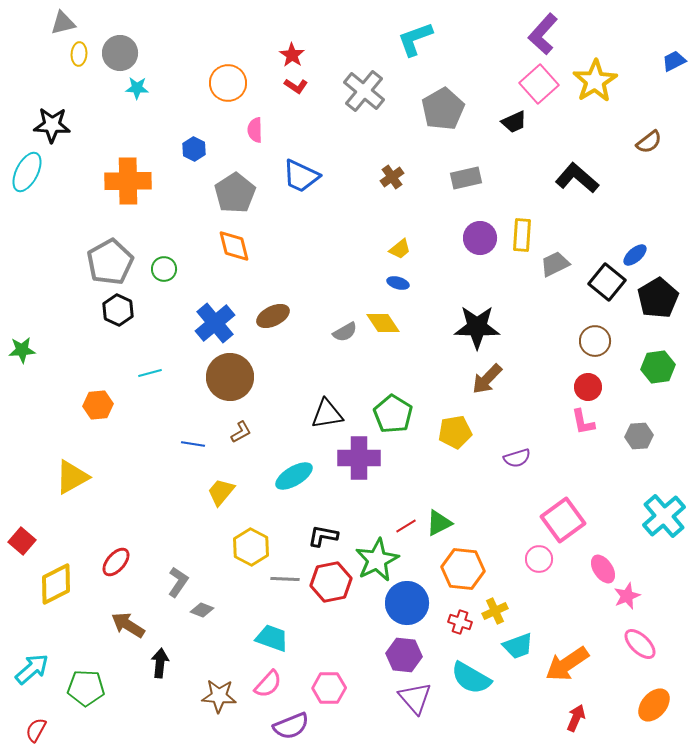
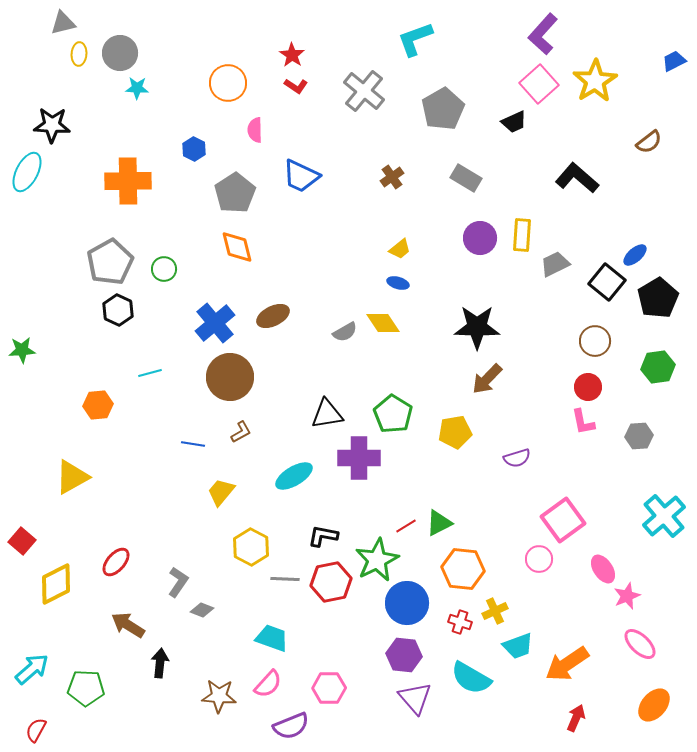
gray rectangle at (466, 178): rotated 44 degrees clockwise
orange diamond at (234, 246): moved 3 px right, 1 px down
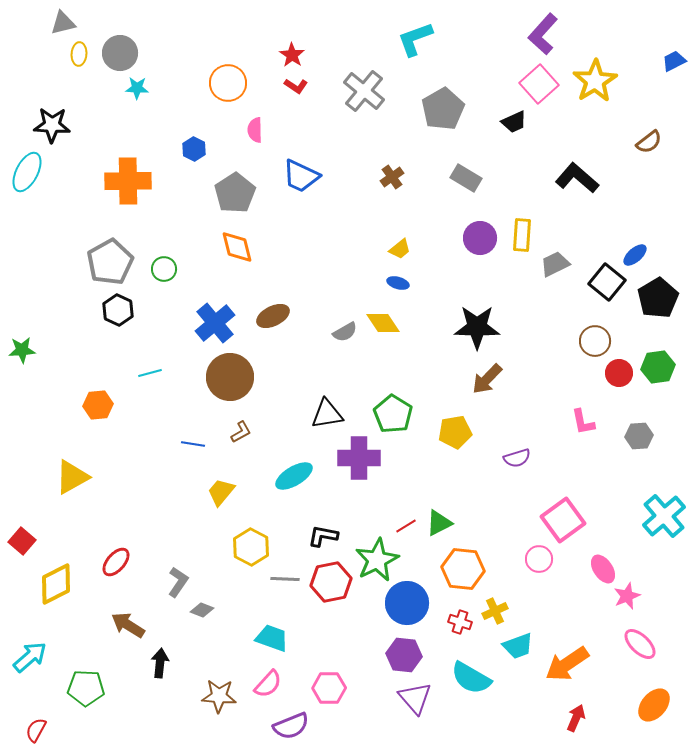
red circle at (588, 387): moved 31 px right, 14 px up
cyan arrow at (32, 669): moved 2 px left, 12 px up
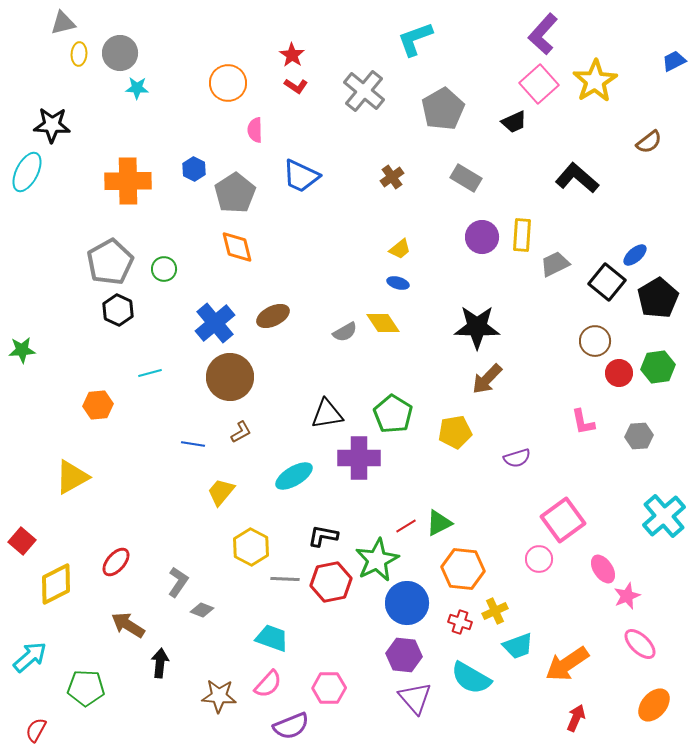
blue hexagon at (194, 149): moved 20 px down
purple circle at (480, 238): moved 2 px right, 1 px up
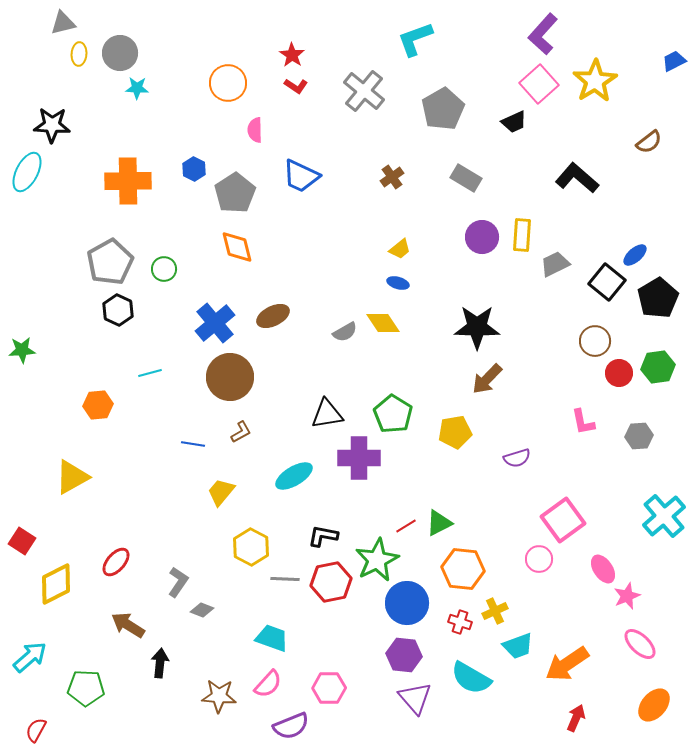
red square at (22, 541): rotated 8 degrees counterclockwise
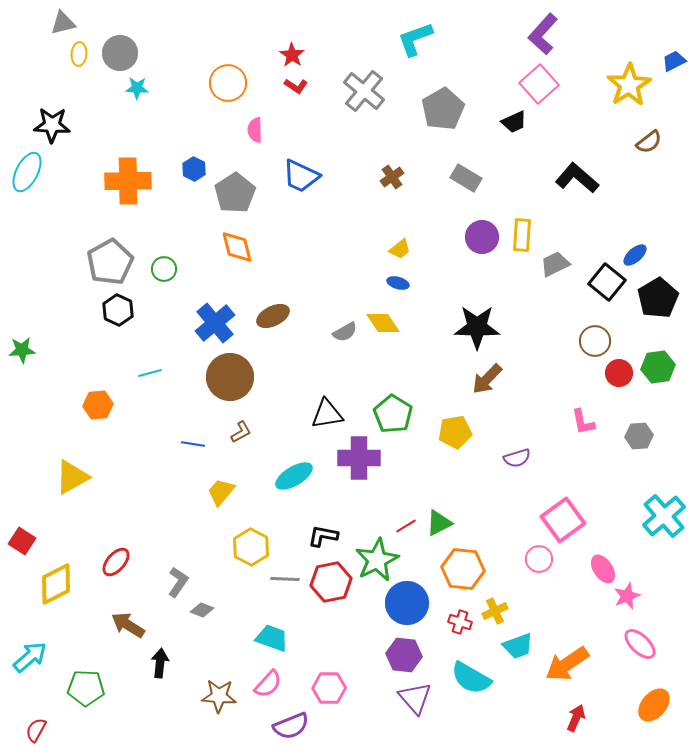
yellow star at (595, 81): moved 34 px right, 4 px down
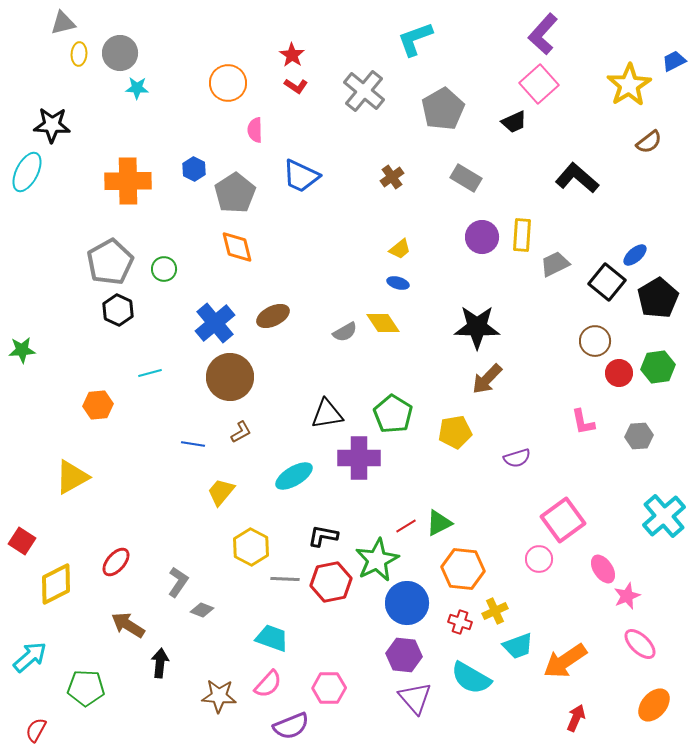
orange arrow at (567, 664): moved 2 px left, 3 px up
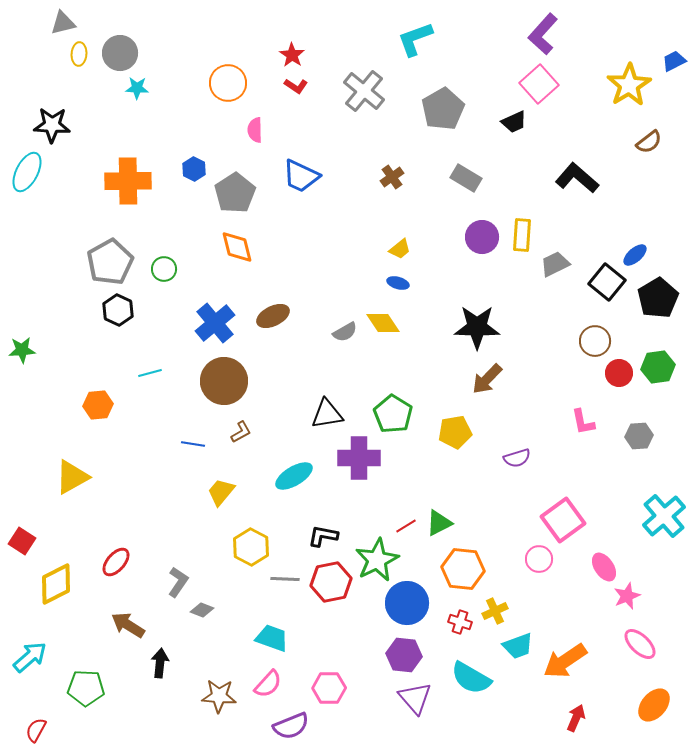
brown circle at (230, 377): moved 6 px left, 4 px down
pink ellipse at (603, 569): moved 1 px right, 2 px up
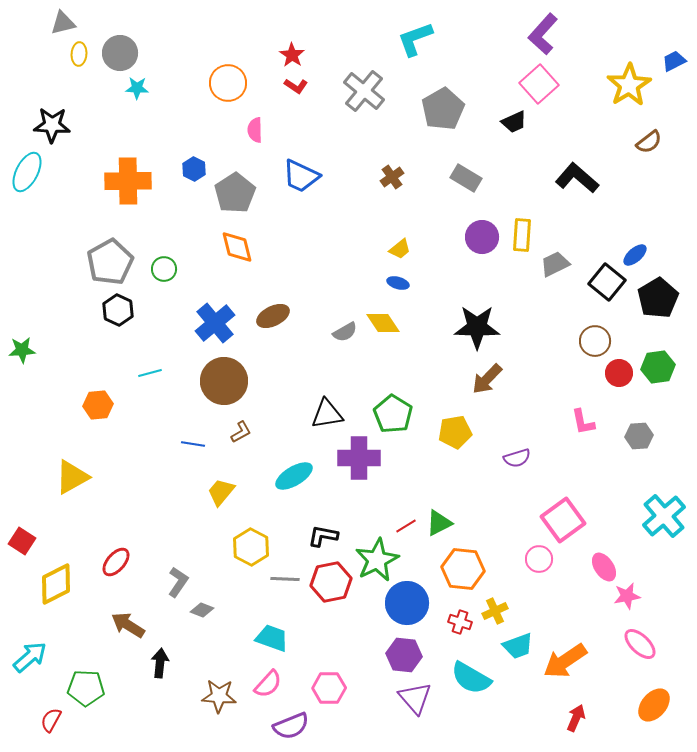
pink star at (627, 596): rotated 12 degrees clockwise
red semicircle at (36, 730): moved 15 px right, 10 px up
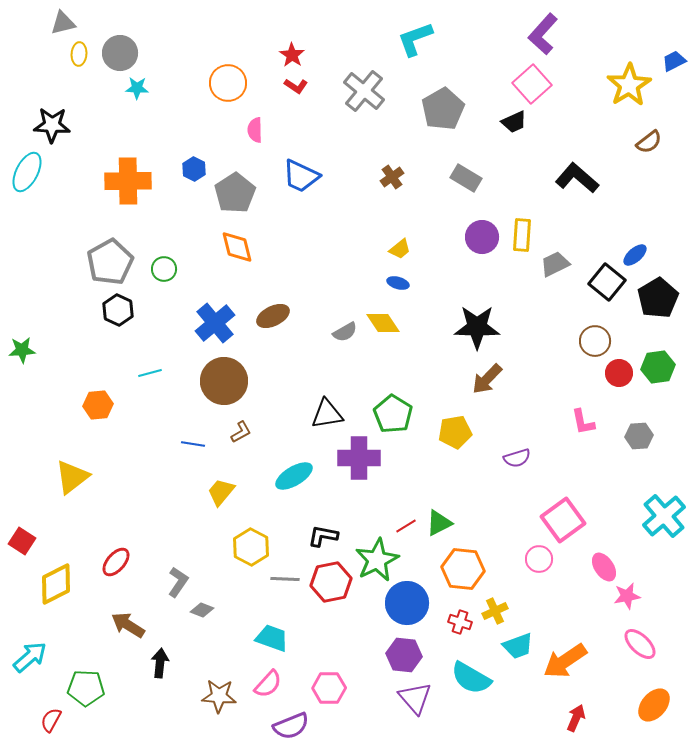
pink square at (539, 84): moved 7 px left
yellow triangle at (72, 477): rotated 9 degrees counterclockwise
